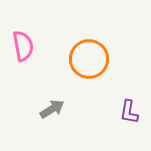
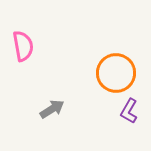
orange circle: moved 27 px right, 14 px down
purple L-shape: moved 1 px up; rotated 20 degrees clockwise
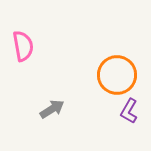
orange circle: moved 1 px right, 2 px down
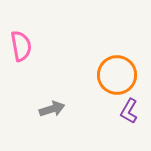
pink semicircle: moved 2 px left
gray arrow: rotated 15 degrees clockwise
